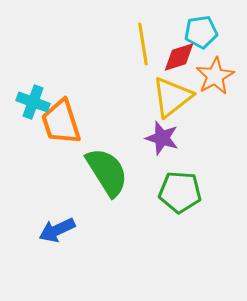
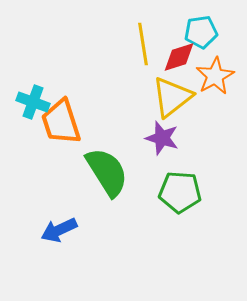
blue arrow: moved 2 px right
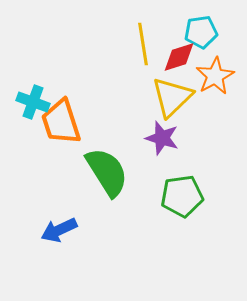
yellow triangle: rotated 6 degrees counterclockwise
green pentagon: moved 2 px right, 4 px down; rotated 12 degrees counterclockwise
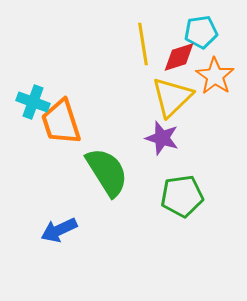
orange star: rotated 9 degrees counterclockwise
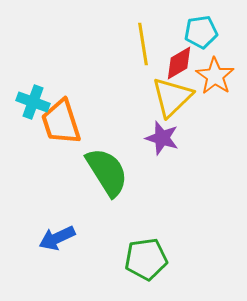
red diamond: moved 6 px down; rotated 12 degrees counterclockwise
green pentagon: moved 36 px left, 63 px down
blue arrow: moved 2 px left, 8 px down
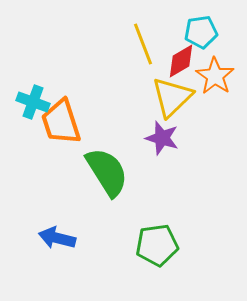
yellow line: rotated 12 degrees counterclockwise
red diamond: moved 2 px right, 2 px up
blue arrow: rotated 39 degrees clockwise
green pentagon: moved 11 px right, 14 px up
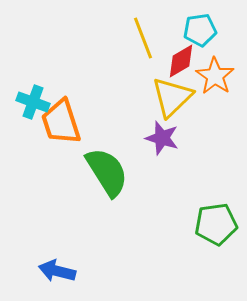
cyan pentagon: moved 1 px left, 2 px up
yellow line: moved 6 px up
blue arrow: moved 33 px down
green pentagon: moved 59 px right, 21 px up
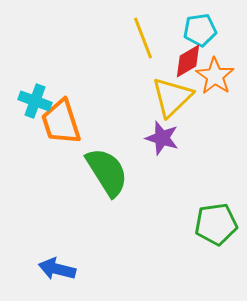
red diamond: moved 7 px right
cyan cross: moved 2 px right, 1 px up
blue arrow: moved 2 px up
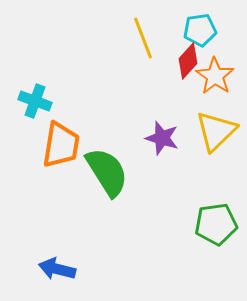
red diamond: rotated 18 degrees counterclockwise
yellow triangle: moved 44 px right, 34 px down
orange trapezoid: moved 23 px down; rotated 153 degrees counterclockwise
